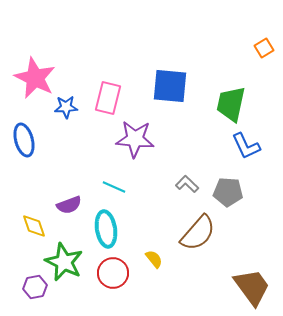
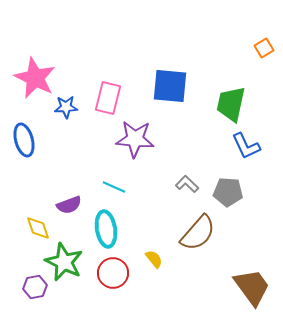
yellow diamond: moved 4 px right, 2 px down
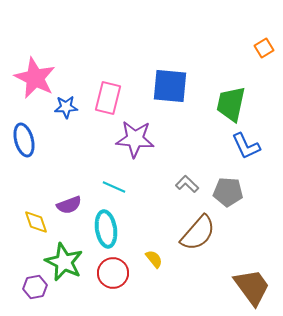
yellow diamond: moved 2 px left, 6 px up
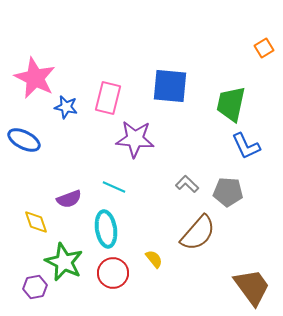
blue star: rotated 15 degrees clockwise
blue ellipse: rotated 48 degrees counterclockwise
purple semicircle: moved 6 px up
